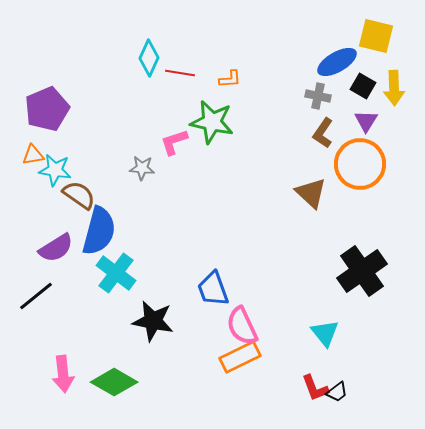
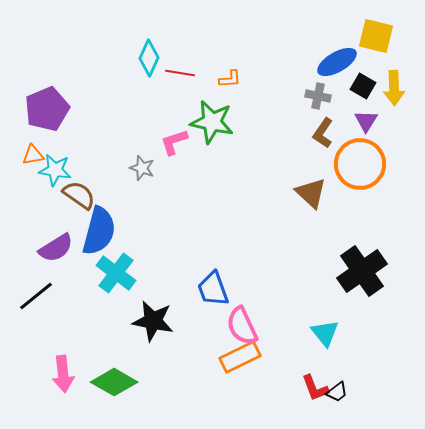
gray star: rotated 15 degrees clockwise
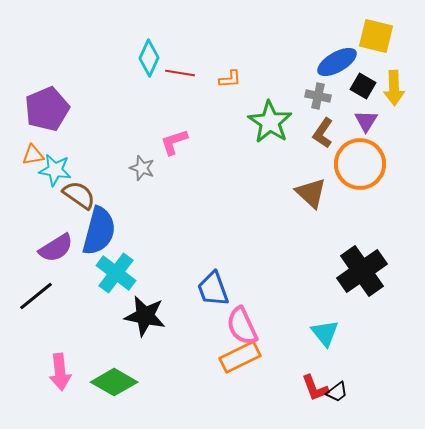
green star: moved 58 px right; rotated 21 degrees clockwise
black star: moved 8 px left, 5 px up
pink arrow: moved 3 px left, 2 px up
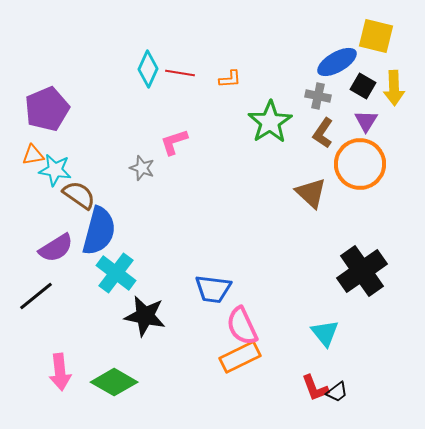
cyan diamond: moved 1 px left, 11 px down
green star: rotated 6 degrees clockwise
blue trapezoid: rotated 63 degrees counterclockwise
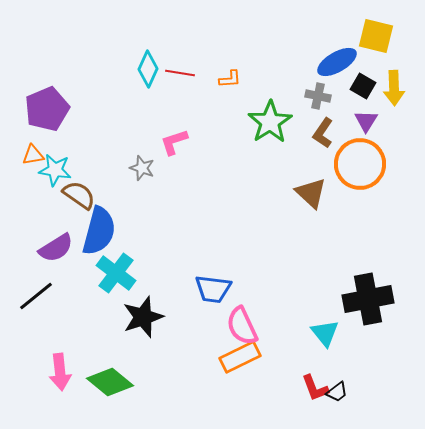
black cross: moved 6 px right, 28 px down; rotated 24 degrees clockwise
black star: moved 2 px left, 1 px down; rotated 30 degrees counterclockwise
green diamond: moved 4 px left; rotated 9 degrees clockwise
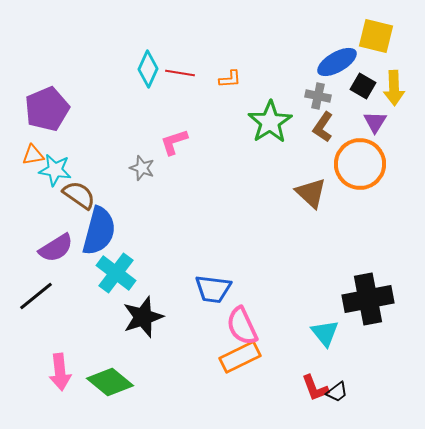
purple triangle: moved 9 px right, 1 px down
brown L-shape: moved 6 px up
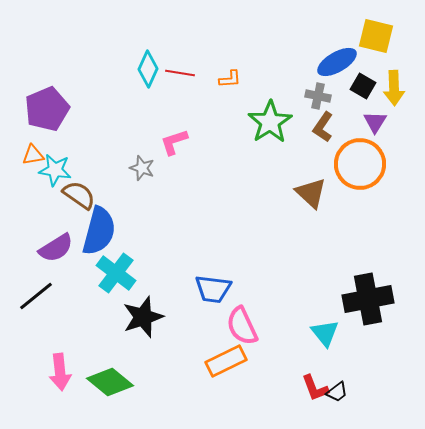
orange rectangle: moved 14 px left, 4 px down
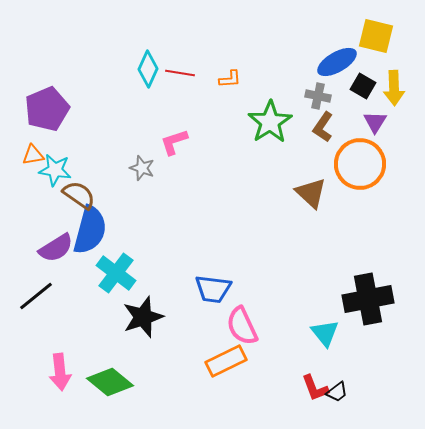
blue semicircle: moved 9 px left, 1 px up
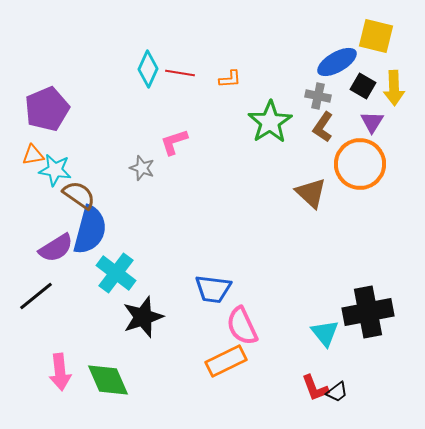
purple triangle: moved 3 px left
black cross: moved 13 px down
green diamond: moved 2 px left, 2 px up; rotated 27 degrees clockwise
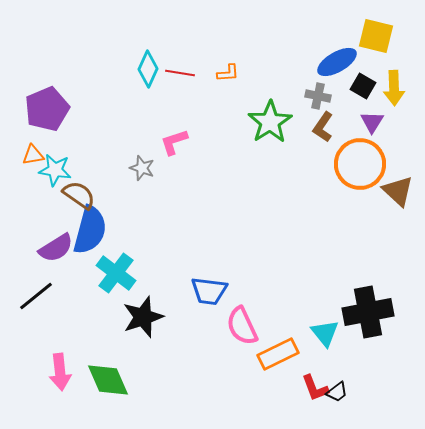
orange L-shape: moved 2 px left, 6 px up
brown triangle: moved 87 px right, 2 px up
blue trapezoid: moved 4 px left, 2 px down
orange rectangle: moved 52 px right, 7 px up
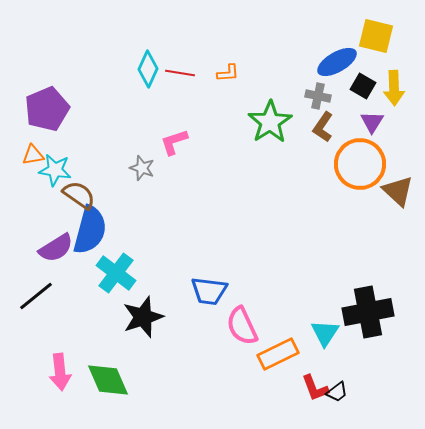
cyan triangle: rotated 12 degrees clockwise
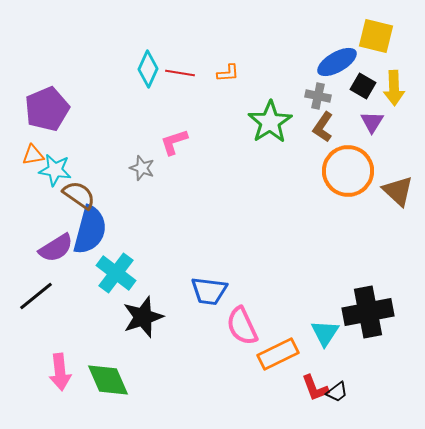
orange circle: moved 12 px left, 7 px down
